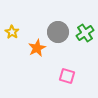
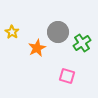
green cross: moved 3 px left, 10 px down
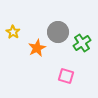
yellow star: moved 1 px right
pink square: moved 1 px left
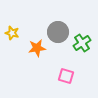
yellow star: moved 1 px left, 1 px down; rotated 16 degrees counterclockwise
orange star: rotated 18 degrees clockwise
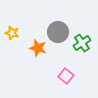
orange star: moved 1 px right; rotated 24 degrees clockwise
pink square: rotated 21 degrees clockwise
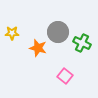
yellow star: rotated 16 degrees counterclockwise
green cross: rotated 30 degrees counterclockwise
pink square: moved 1 px left
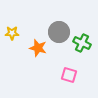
gray circle: moved 1 px right
pink square: moved 4 px right, 1 px up; rotated 21 degrees counterclockwise
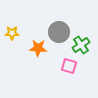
green cross: moved 1 px left, 2 px down; rotated 30 degrees clockwise
orange star: rotated 12 degrees counterclockwise
pink square: moved 9 px up
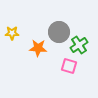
green cross: moved 2 px left
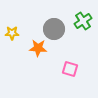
gray circle: moved 5 px left, 3 px up
green cross: moved 4 px right, 24 px up
pink square: moved 1 px right, 3 px down
